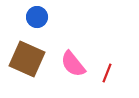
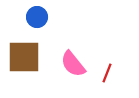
brown square: moved 3 px left, 2 px up; rotated 24 degrees counterclockwise
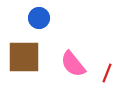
blue circle: moved 2 px right, 1 px down
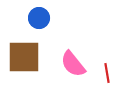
red line: rotated 30 degrees counterclockwise
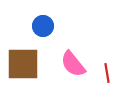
blue circle: moved 4 px right, 8 px down
brown square: moved 1 px left, 7 px down
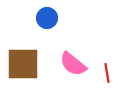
blue circle: moved 4 px right, 8 px up
pink semicircle: rotated 12 degrees counterclockwise
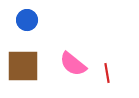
blue circle: moved 20 px left, 2 px down
brown square: moved 2 px down
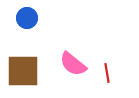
blue circle: moved 2 px up
brown square: moved 5 px down
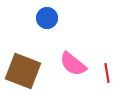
blue circle: moved 20 px right
brown square: rotated 21 degrees clockwise
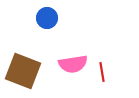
pink semicircle: rotated 48 degrees counterclockwise
red line: moved 5 px left, 1 px up
